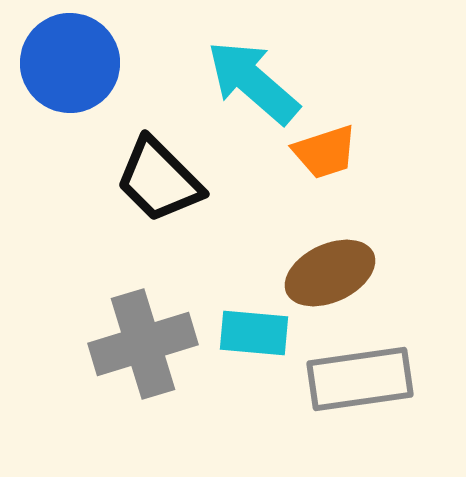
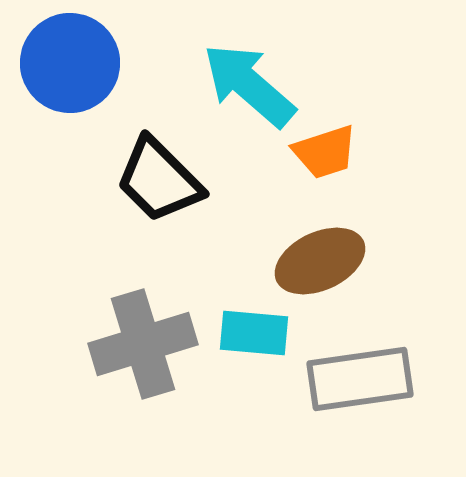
cyan arrow: moved 4 px left, 3 px down
brown ellipse: moved 10 px left, 12 px up
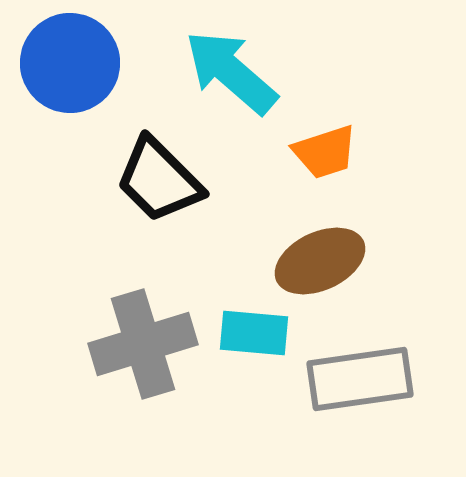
cyan arrow: moved 18 px left, 13 px up
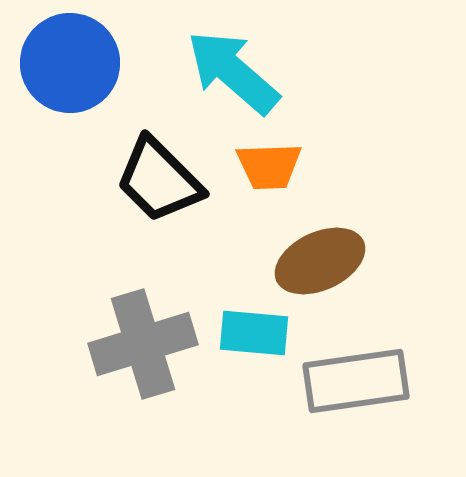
cyan arrow: moved 2 px right
orange trapezoid: moved 56 px left, 14 px down; rotated 16 degrees clockwise
gray rectangle: moved 4 px left, 2 px down
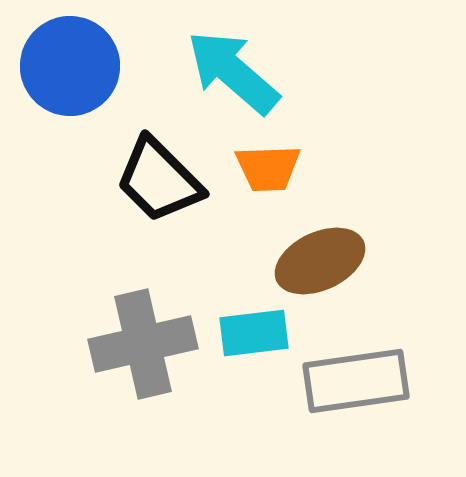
blue circle: moved 3 px down
orange trapezoid: moved 1 px left, 2 px down
cyan rectangle: rotated 12 degrees counterclockwise
gray cross: rotated 4 degrees clockwise
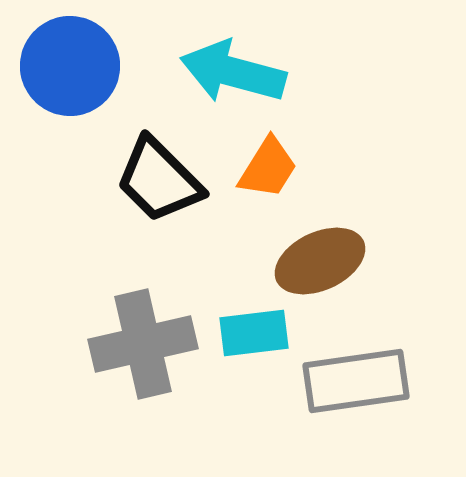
cyan arrow: rotated 26 degrees counterclockwise
orange trapezoid: rotated 56 degrees counterclockwise
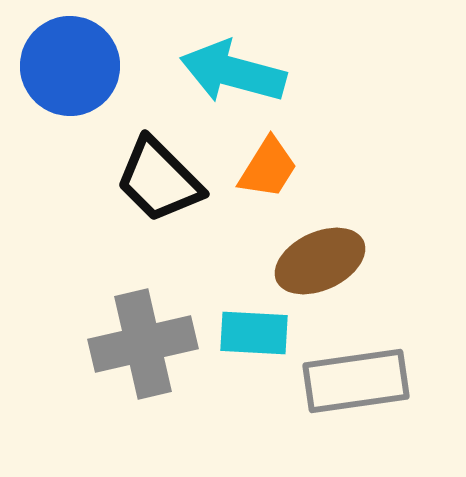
cyan rectangle: rotated 10 degrees clockwise
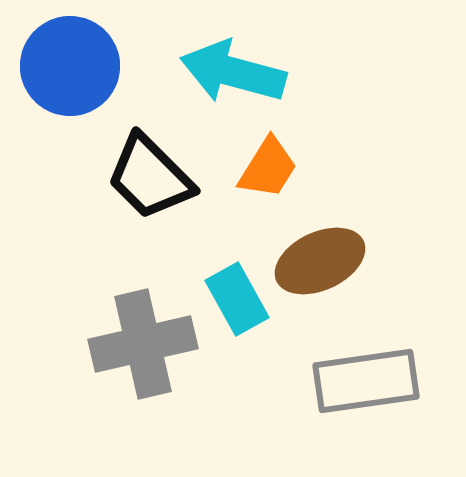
black trapezoid: moved 9 px left, 3 px up
cyan rectangle: moved 17 px left, 34 px up; rotated 58 degrees clockwise
gray rectangle: moved 10 px right
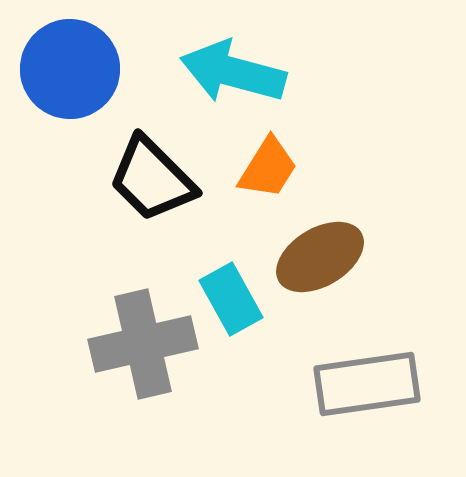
blue circle: moved 3 px down
black trapezoid: moved 2 px right, 2 px down
brown ellipse: moved 4 px up; rotated 6 degrees counterclockwise
cyan rectangle: moved 6 px left
gray rectangle: moved 1 px right, 3 px down
